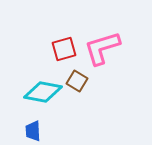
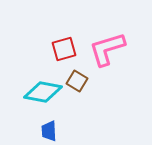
pink L-shape: moved 5 px right, 1 px down
blue trapezoid: moved 16 px right
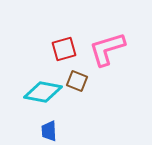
brown square: rotated 10 degrees counterclockwise
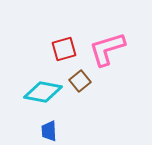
brown square: moved 3 px right; rotated 30 degrees clockwise
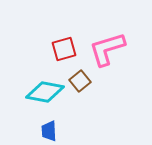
cyan diamond: moved 2 px right
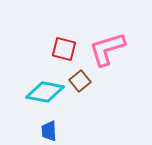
red square: rotated 30 degrees clockwise
